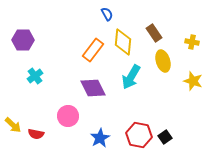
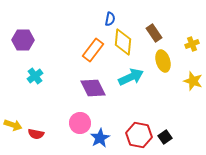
blue semicircle: moved 3 px right, 5 px down; rotated 40 degrees clockwise
yellow cross: moved 2 px down; rotated 32 degrees counterclockwise
cyan arrow: rotated 145 degrees counterclockwise
pink circle: moved 12 px right, 7 px down
yellow arrow: rotated 24 degrees counterclockwise
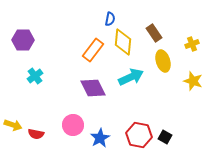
pink circle: moved 7 px left, 2 px down
black square: rotated 24 degrees counterclockwise
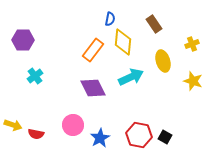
brown rectangle: moved 9 px up
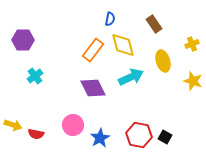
yellow diamond: moved 3 px down; rotated 20 degrees counterclockwise
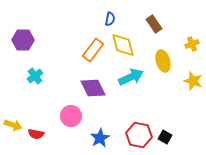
pink circle: moved 2 px left, 9 px up
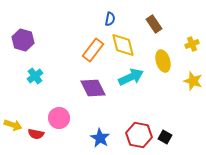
purple hexagon: rotated 15 degrees clockwise
pink circle: moved 12 px left, 2 px down
blue star: rotated 12 degrees counterclockwise
